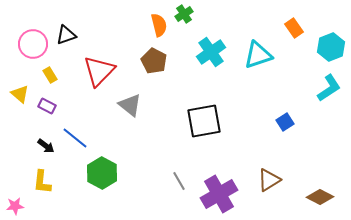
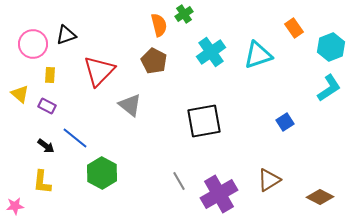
yellow rectangle: rotated 35 degrees clockwise
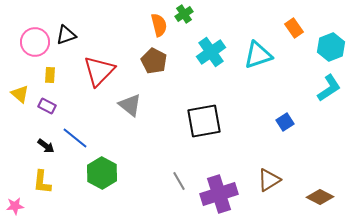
pink circle: moved 2 px right, 2 px up
purple cross: rotated 12 degrees clockwise
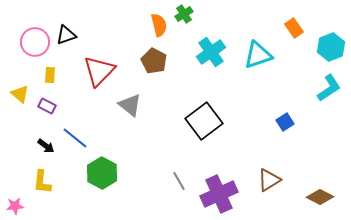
black square: rotated 27 degrees counterclockwise
purple cross: rotated 6 degrees counterclockwise
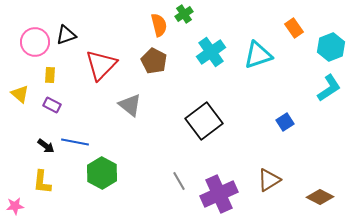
red triangle: moved 2 px right, 6 px up
purple rectangle: moved 5 px right, 1 px up
blue line: moved 4 px down; rotated 28 degrees counterclockwise
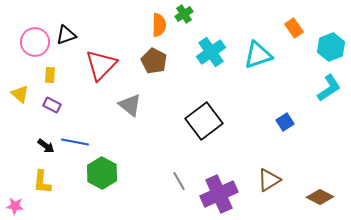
orange semicircle: rotated 15 degrees clockwise
pink star: rotated 12 degrees clockwise
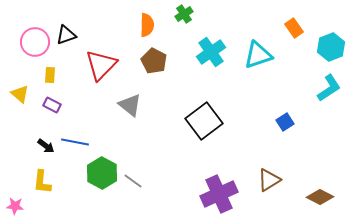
orange semicircle: moved 12 px left
gray line: moved 46 px left; rotated 24 degrees counterclockwise
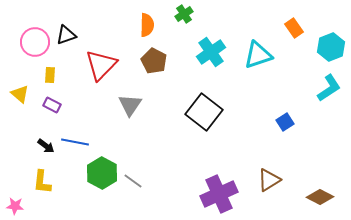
gray triangle: rotated 25 degrees clockwise
black square: moved 9 px up; rotated 15 degrees counterclockwise
